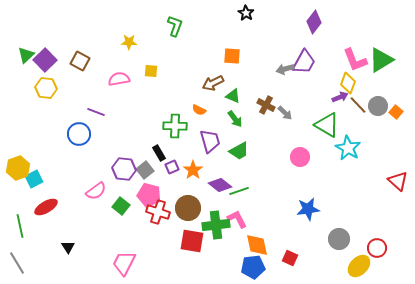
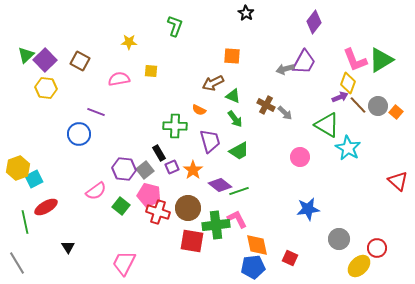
green line at (20, 226): moved 5 px right, 4 px up
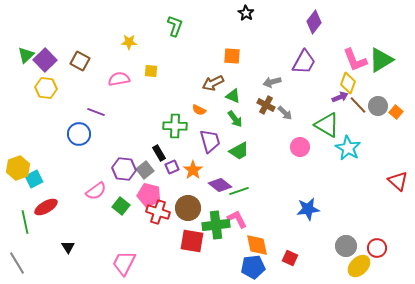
gray arrow at (285, 69): moved 13 px left, 13 px down
pink circle at (300, 157): moved 10 px up
gray circle at (339, 239): moved 7 px right, 7 px down
